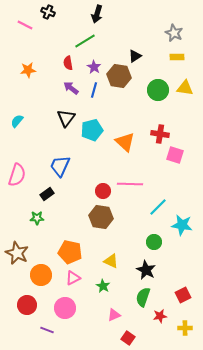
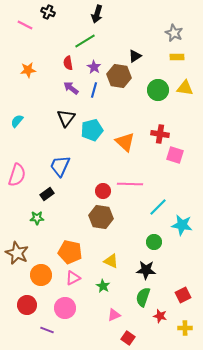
black star at (146, 270): rotated 24 degrees counterclockwise
red star at (160, 316): rotated 24 degrees clockwise
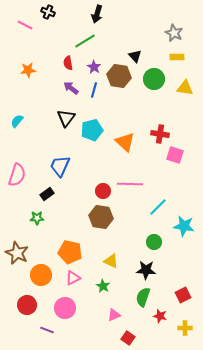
black triangle at (135, 56): rotated 40 degrees counterclockwise
green circle at (158, 90): moved 4 px left, 11 px up
cyan star at (182, 225): moved 2 px right, 1 px down
